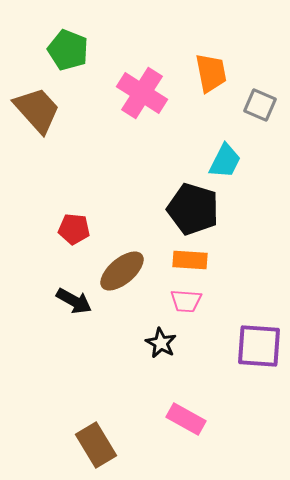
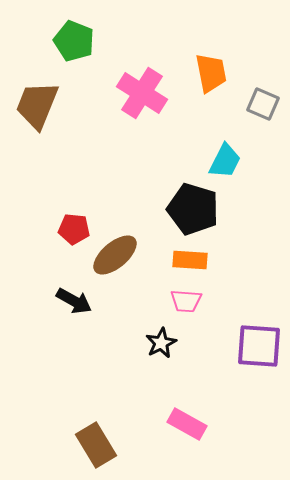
green pentagon: moved 6 px right, 9 px up
gray square: moved 3 px right, 1 px up
brown trapezoid: moved 5 px up; rotated 116 degrees counterclockwise
brown ellipse: moved 7 px left, 16 px up
black star: rotated 16 degrees clockwise
pink rectangle: moved 1 px right, 5 px down
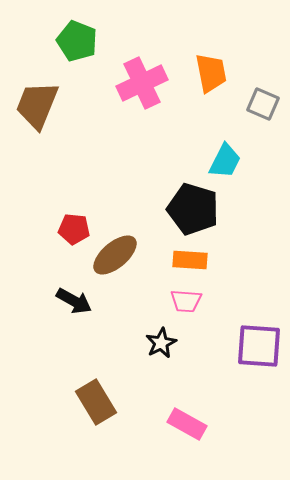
green pentagon: moved 3 px right
pink cross: moved 10 px up; rotated 33 degrees clockwise
brown rectangle: moved 43 px up
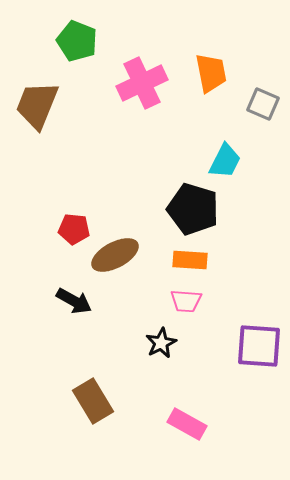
brown ellipse: rotated 12 degrees clockwise
brown rectangle: moved 3 px left, 1 px up
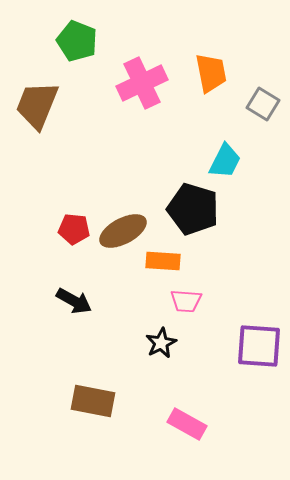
gray square: rotated 8 degrees clockwise
brown ellipse: moved 8 px right, 24 px up
orange rectangle: moved 27 px left, 1 px down
brown rectangle: rotated 48 degrees counterclockwise
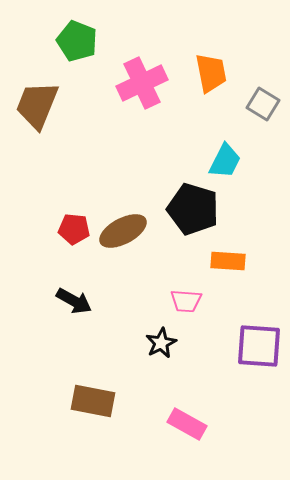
orange rectangle: moved 65 px right
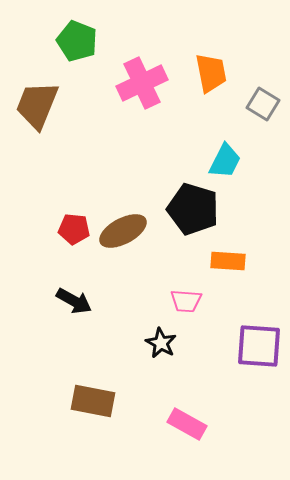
black star: rotated 16 degrees counterclockwise
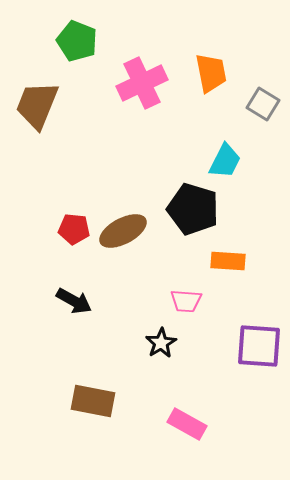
black star: rotated 12 degrees clockwise
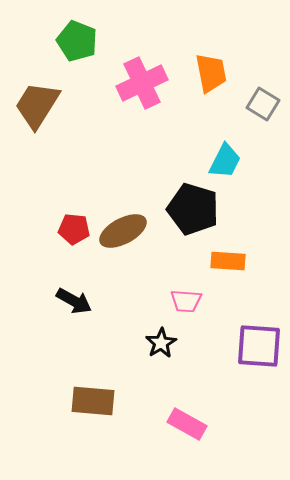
brown trapezoid: rotated 10 degrees clockwise
brown rectangle: rotated 6 degrees counterclockwise
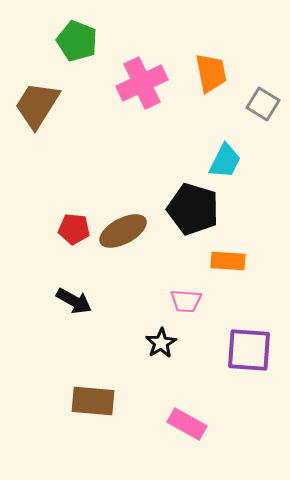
purple square: moved 10 px left, 4 px down
